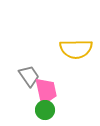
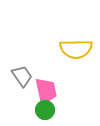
gray trapezoid: moved 7 px left
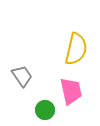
yellow semicircle: rotated 76 degrees counterclockwise
pink trapezoid: moved 25 px right
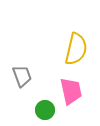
gray trapezoid: rotated 15 degrees clockwise
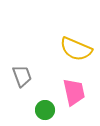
yellow semicircle: rotated 100 degrees clockwise
pink trapezoid: moved 3 px right, 1 px down
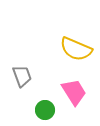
pink trapezoid: rotated 20 degrees counterclockwise
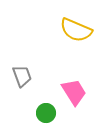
yellow semicircle: moved 19 px up
green circle: moved 1 px right, 3 px down
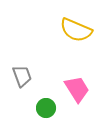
pink trapezoid: moved 3 px right, 3 px up
green circle: moved 5 px up
